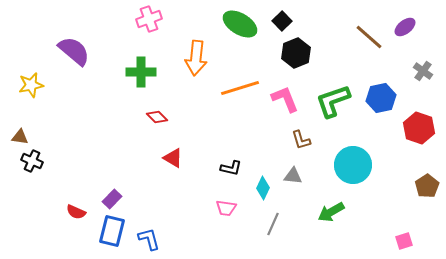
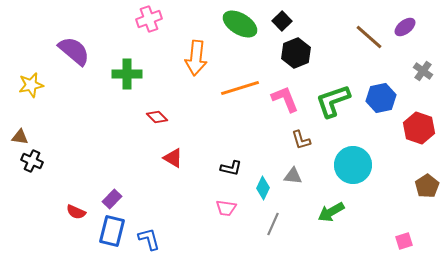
green cross: moved 14 px left, 2 px down
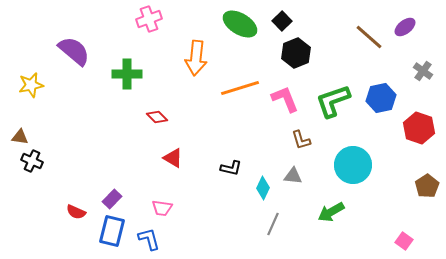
pink trapezoid: moved 64 px left
pink square: rotated 36 degrees counterclockwise
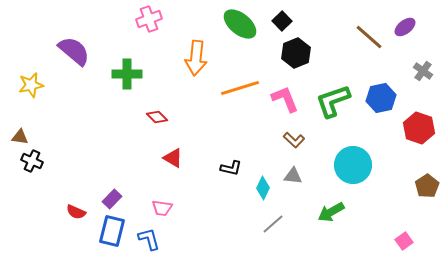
green ellipse: rotated 8 degrees clockwise
brown L-shape: moved 7 px left; rotated 30 degrees counterclockwise
gray line: rotated 25 degrees clockwise
pink square: rotated 18 degrees clockwise
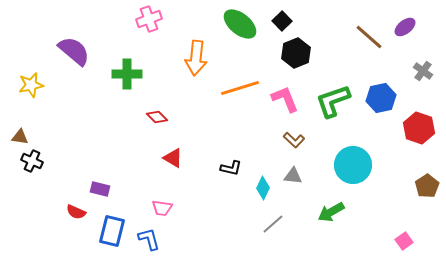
purple rectangle: moved 12 px left, 10 px up; rotated 60 degrees clockwise
